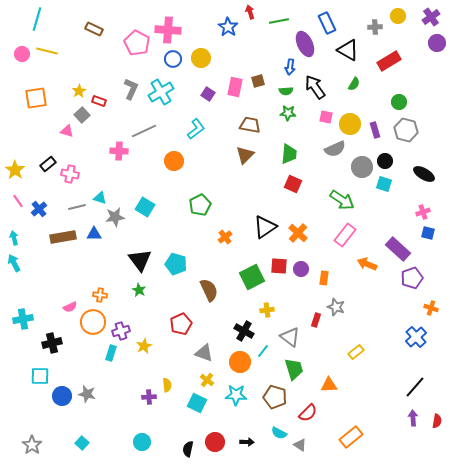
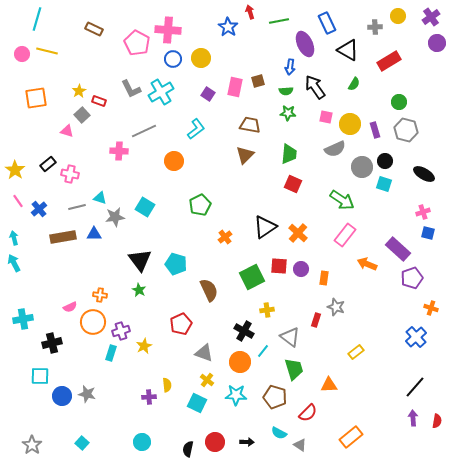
gray L-shape at (131, 89): rotated 130 degrees clockwise
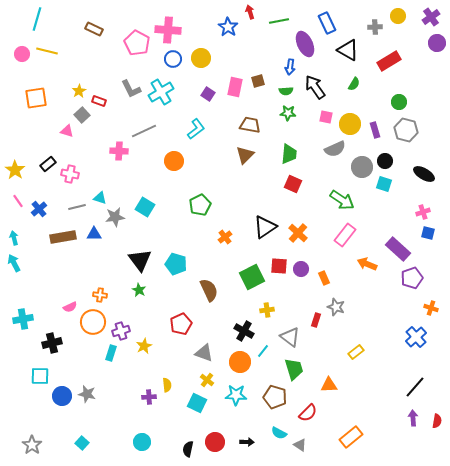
orange rectangle at (324, 278): rotated 32 degrees counterclockwise
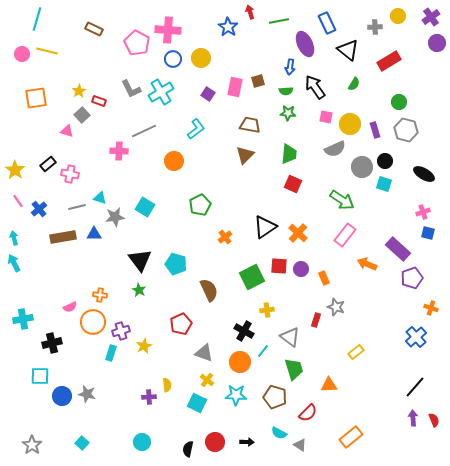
black triangle at (348, 50): rotated 10 degrees clockwise
red semicircle at (437, 421): moved 3 px left, 1 px up; rotated 32 degrees counterclockwise
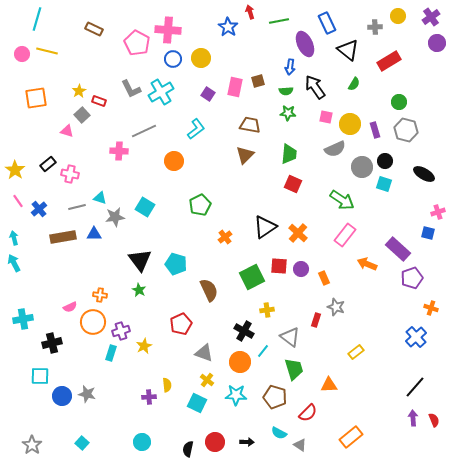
pink cross at (423, 212): moved 15 px right
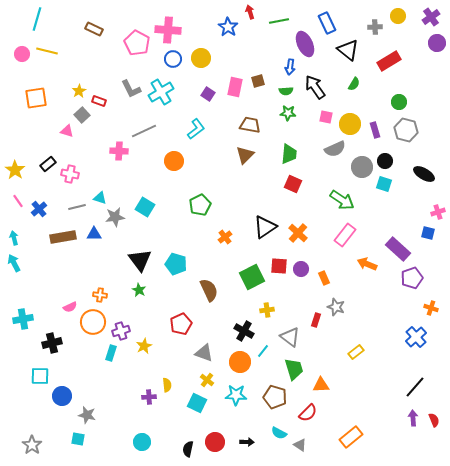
orange triangle at (329, 385): moved 8 px left
gray star at (87, 394): moved 21 px down
cyan square at (82, 443): moved 4 px left, 4 px up; rotated 32 degrees counterclockwise
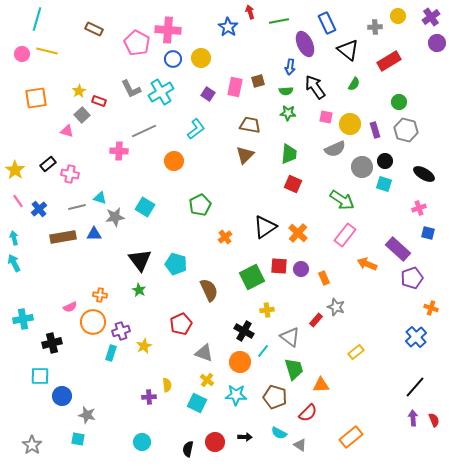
pink cross at (438, 212): moved 19 px left, 4 px up
red rectangle at (316, 320): rotated 24 degrees clockwise
black arrow at (247, 442): moved 2 px left, 5 px up
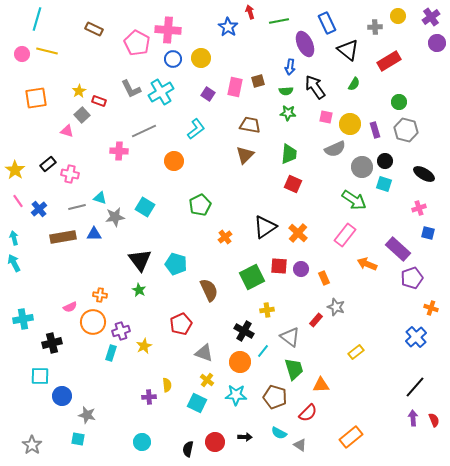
green arrow at (342, 200): moved 12 px right
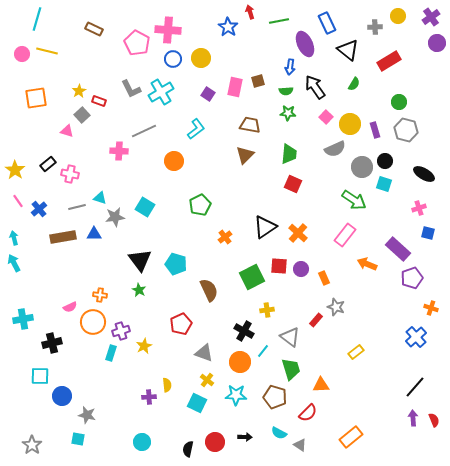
pink square at (326, 117): rotated 32 degrees clockwise
green trapezoid at (294, 369): moved 3 px left
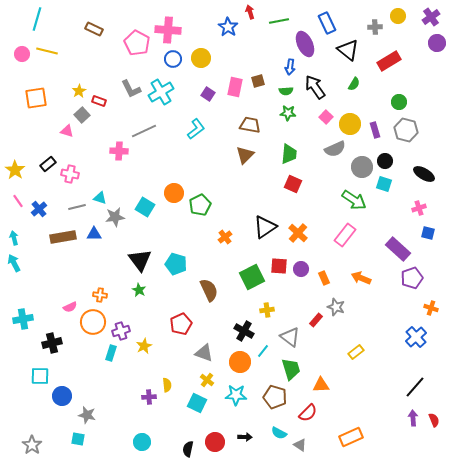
orange circle at (174, 161): moved 32 px down
orange arrow at (367, 264): moved 6 px left, 14 px down
orange rectangle at (351, 437): rotated 15 degrees clockwise
